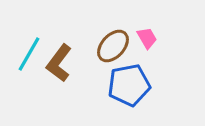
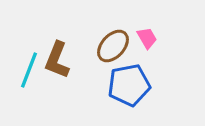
cyan line: moved 16 px down; rotated 9 degrees counterclockwise
brown L-shape: moved 2 px left, 3 px up; rotated 15 degrees counterclockwise
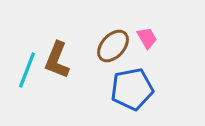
cyan line: moved 2 px left
blue pentagon: moved 3 px right, 4 px down
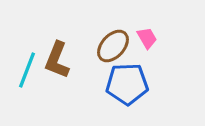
blue pentagon: moved 5 px left, 5 px up; rotated 9 degrees clockwise
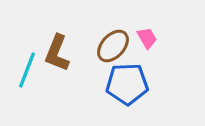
brown L-shape: moved 7 px up
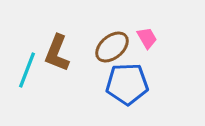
brown ellipse: moved 1 px left, 1 px down; rotated 8 degrees clockwise
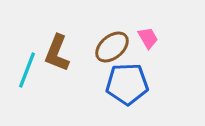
pink trapezoid: moved 1 px right
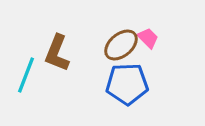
pink trapezoid: rotated 15 degrees counterclockwise
brown ellipse: moved 9 px right, 2 px up
cyan line: moved 1 px left, 5 px down
